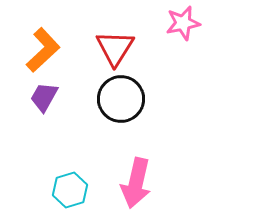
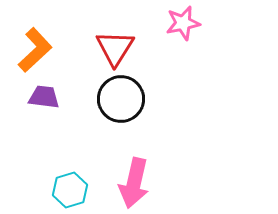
orange L-shape: moved 8 px left
purple trapezoid: rotated 68 degrees clockwise
pink arrow: moved 2 px left
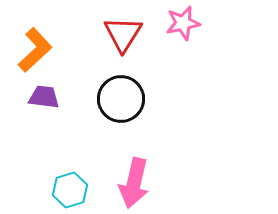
red triangle: moved 8 px right, 14 px up
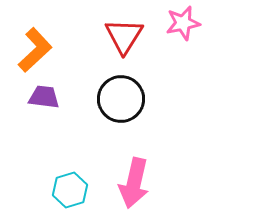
red triangle: moved 1 px right, 2 px down
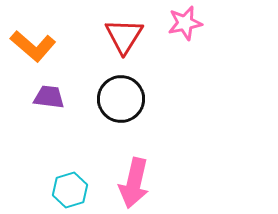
pink star: moved 2 px right
orange L-shape: moved 2 px left, 4 px up; rotated 84 degrees clockwise
purple trapezoid: moved 5 px right
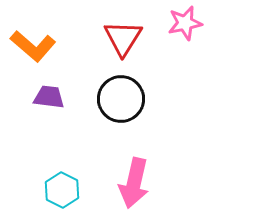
red triangle: moved 1 px left, 2 px down
cyan hexagon: moved 8 px left; rotated 16 degrees counterclockwise
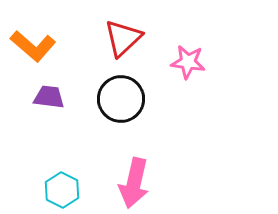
pink star: moved 3 px right, 39 px down; rotated 20 degrees clockwise
red triangle: rotated 15 degrees clockwise
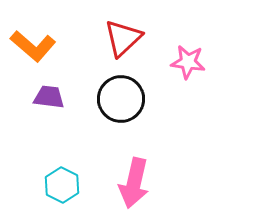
cyan hexagon: moved 5 px up
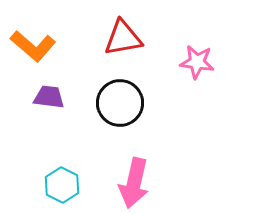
red triangle: rotated 33 degrees clockwise
pink star: moved 9 px right
black circle: moved 1 px left, 4 px down
